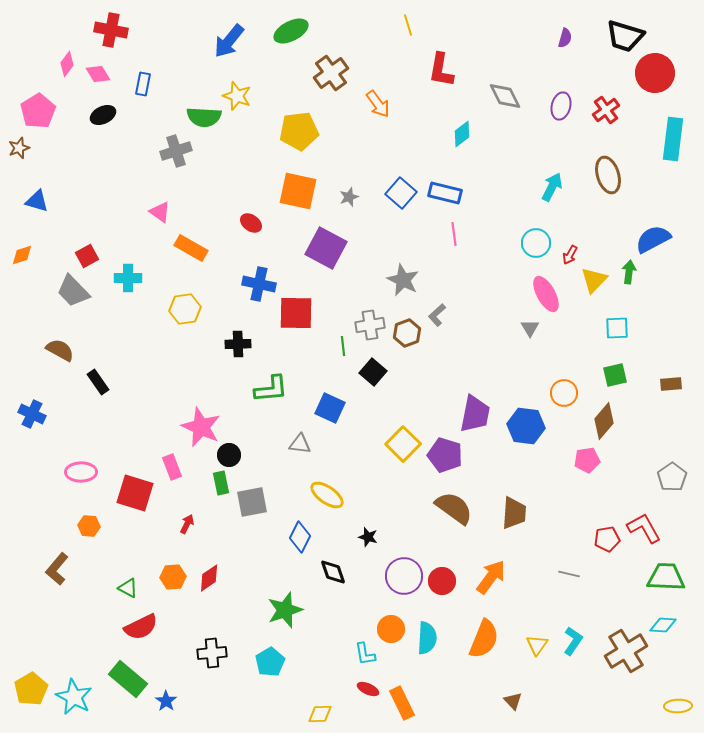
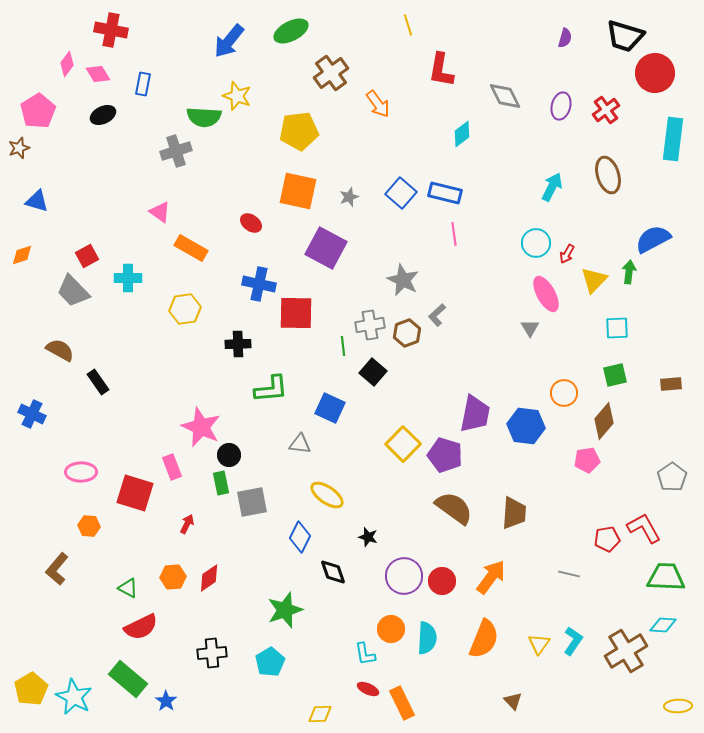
red arrow at (570, 255): moved 3 px left, 1 px up
yellow triangle at (537, 645): moved 2 px right, 1 px up
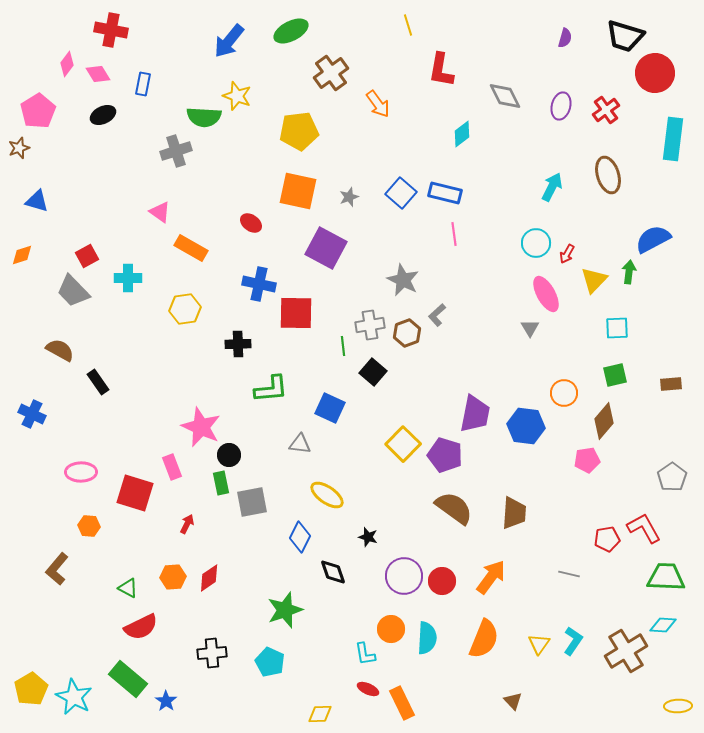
cyan pentagon at (270, 662): rotated 16 degrees counterclockwise
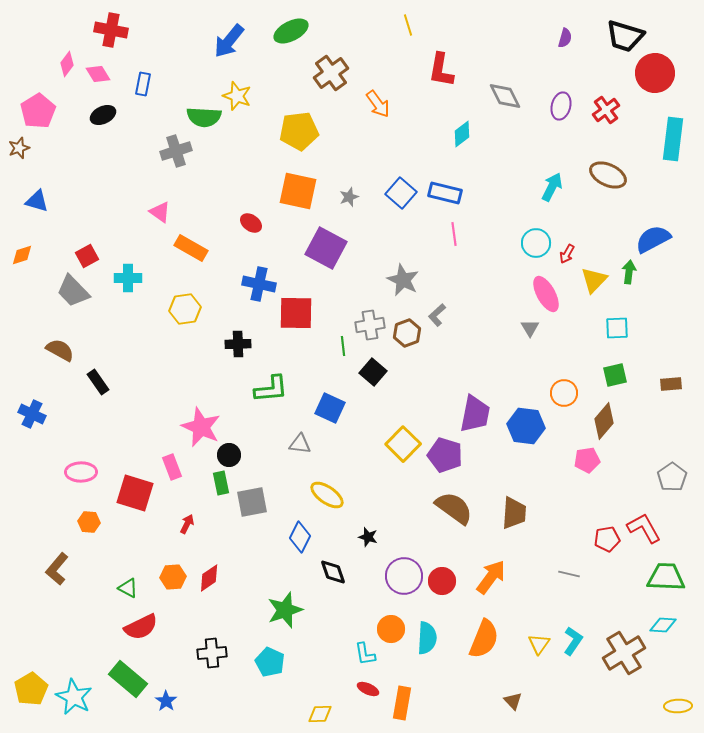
brown ellipse at (608, 175): rotated 48 degrees counterclockwise
orange hexagon at (89, 526): moved 4 px up
brown cross at (626, 651): moved 2 px left, 2 px down
orange rectangle at (402, 703): rotated 36 degrees clockwise
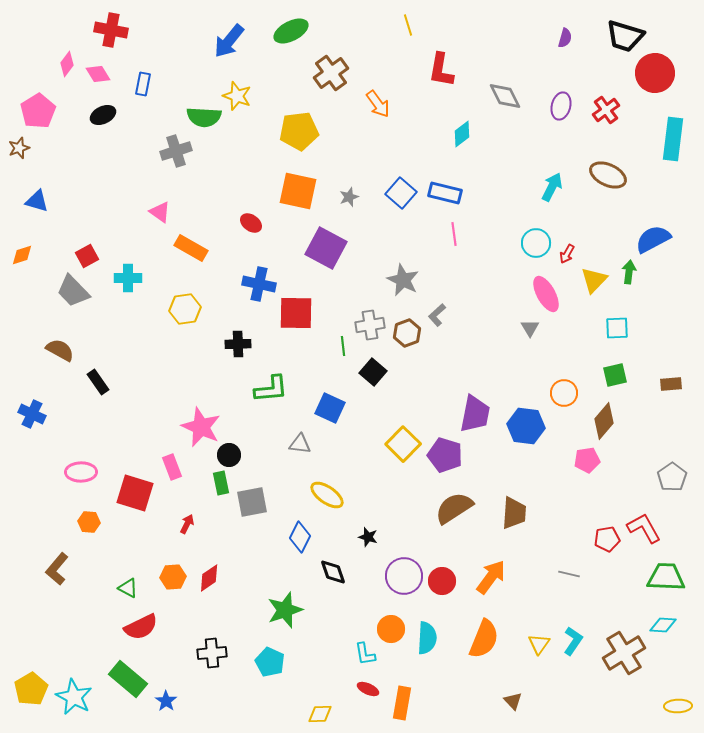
brown semicircle at (454, 508): rotated 69 degrees counterclockwise
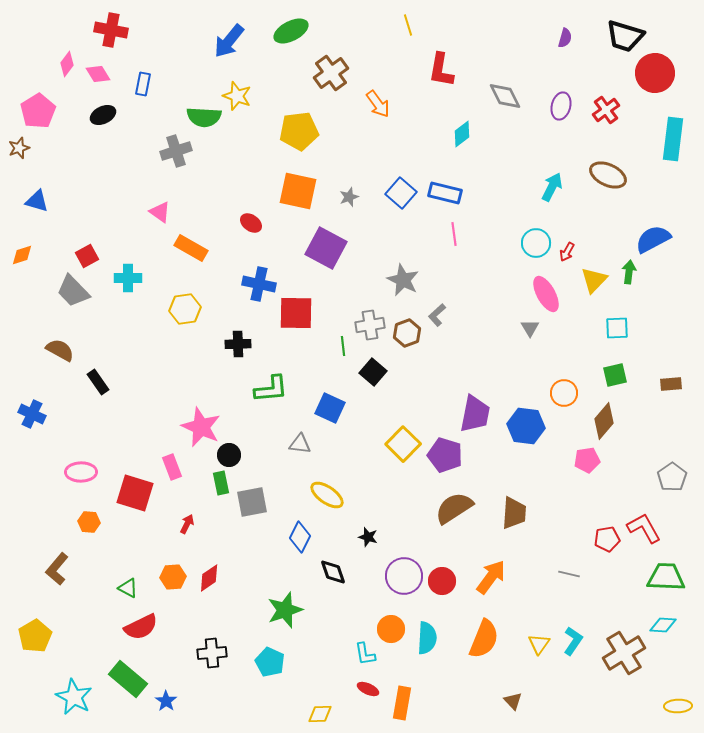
red arrow at (567, 254): moved 2 px up
yellow pentagon at (31, 689): moved 4 px right, 53 px up
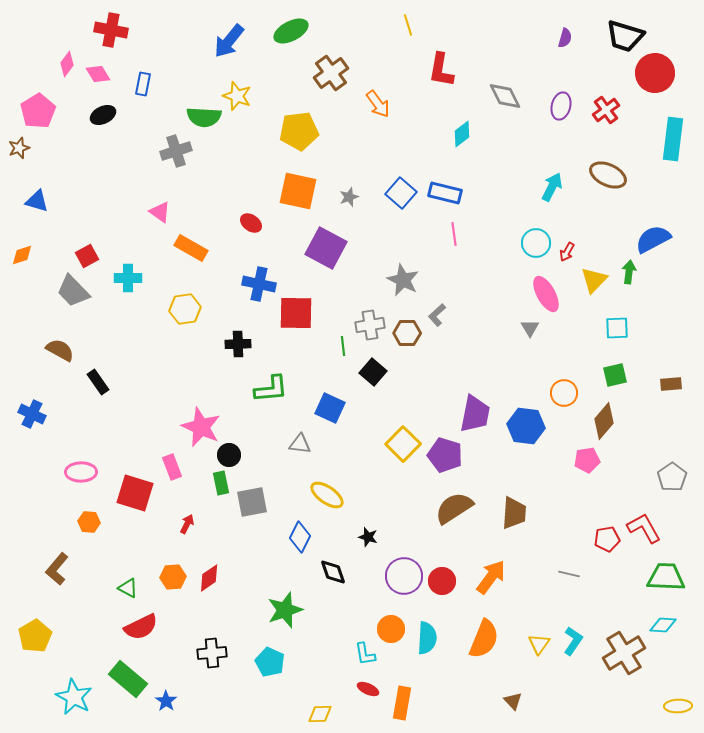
brown hexagon at (407, 333): rotated 20 degrees clockwise
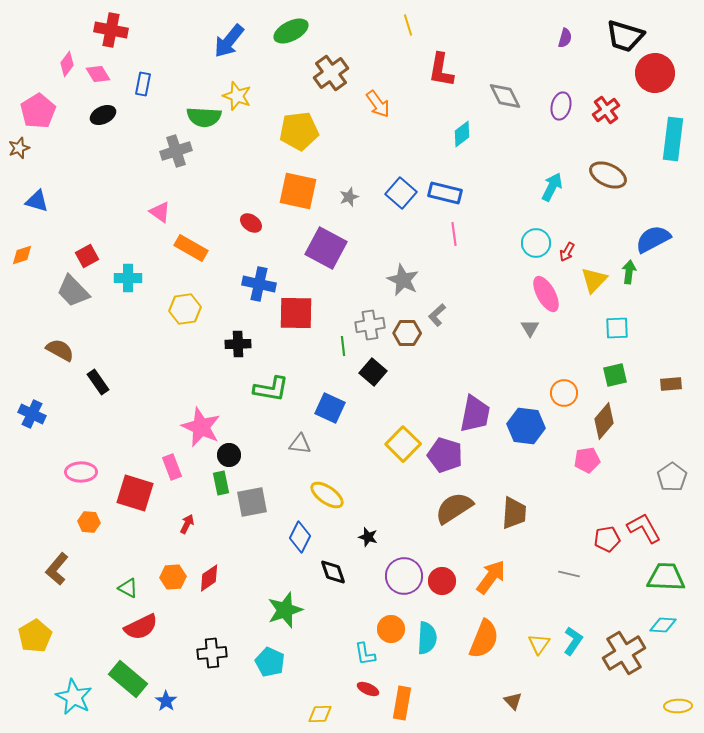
green L-shape at (271, 389): rotated 15 degrees clockwise
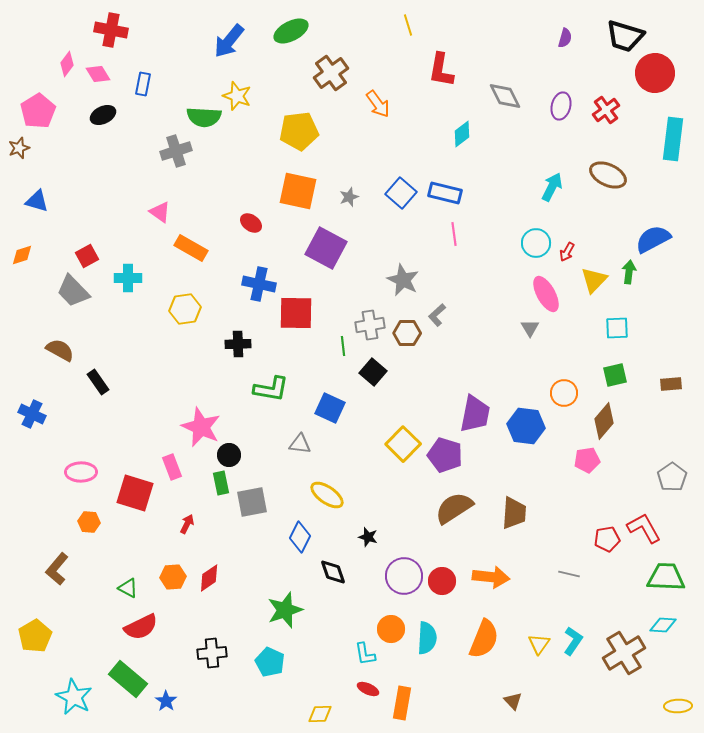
orange arrow at (491, 577): rotated 60 degrees clockwise
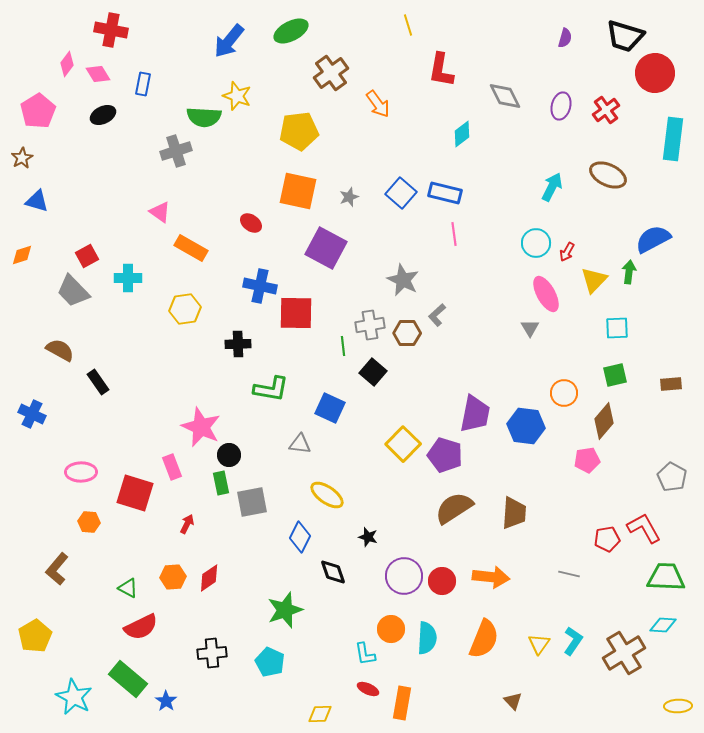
brown star at (19, 148): moved 3 px right, 10 px down; rotated 10 degrees counterclockwise
blue cross at (259, 284): moved 1 px right, 2 px down
gray pentagon at (672, 477): rotated 8 degrees counterclockwise
